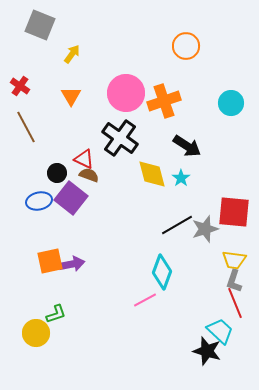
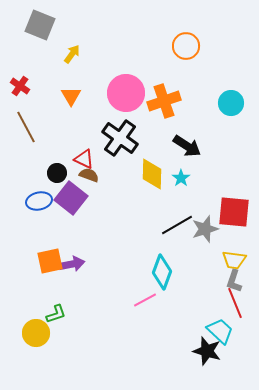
yellow diamond: rotated 16 degrees clockwise
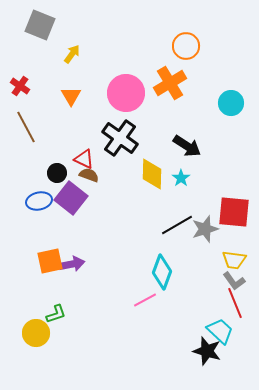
orange cross: moved 6 px right, 18 px up; rotated 12 degrees counterclockwise
gray L-shape: rotated 55 degrees counterclockwise
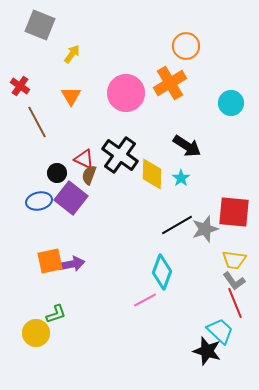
brown line: moved 11 px right, 5 px up
black cross: moved 17 px down
brown semicircle: rotated 90 degrees counterclockwise
